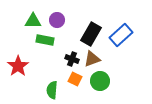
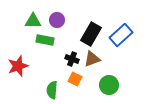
red star: rotated 15 degrees clockwise
green circle: moved 9 px right, 4 px down
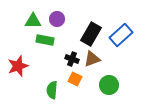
purple circle: moved 1 px up
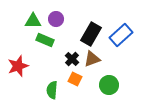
purple circle: moved 1 px left
green rectangle: rotated 12 degrees clockwise
black cross: rotated 24 degrees clockwise
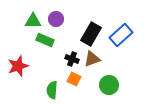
black cross: rotated 24 degrees counterclockwise
orange square: moved 1 px left
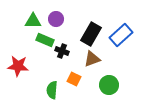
black cross: moved 10 px left, 8 px up
red star: rotated 25 degrees clockwise
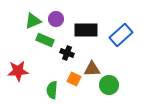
green triangle: rotated 24 degrees counterclockwise
black rectangle: moved 5 px left, 4 px up; rotated 60 degrees clockwise
black cross: moved 5 px right, 2 px down
brown triangle: moved 10 px down; rotated 18 degrees clockwise
red star: moved 5 px down; rotated 10 degrees counterclockwise
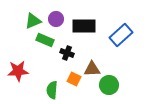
black rectangle: moved 2 px left, 4 px up
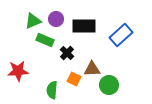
black cross: rotated 24 degrees clockwise
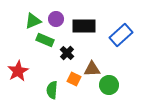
red star: rotated 25 degrees counterclockwise
